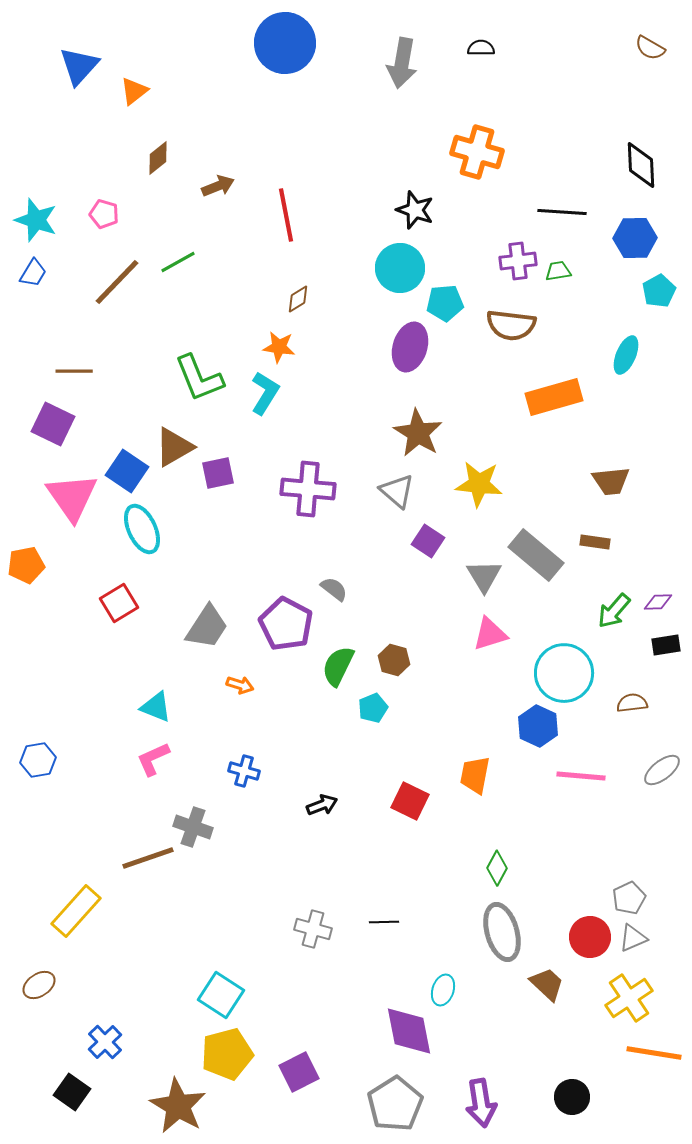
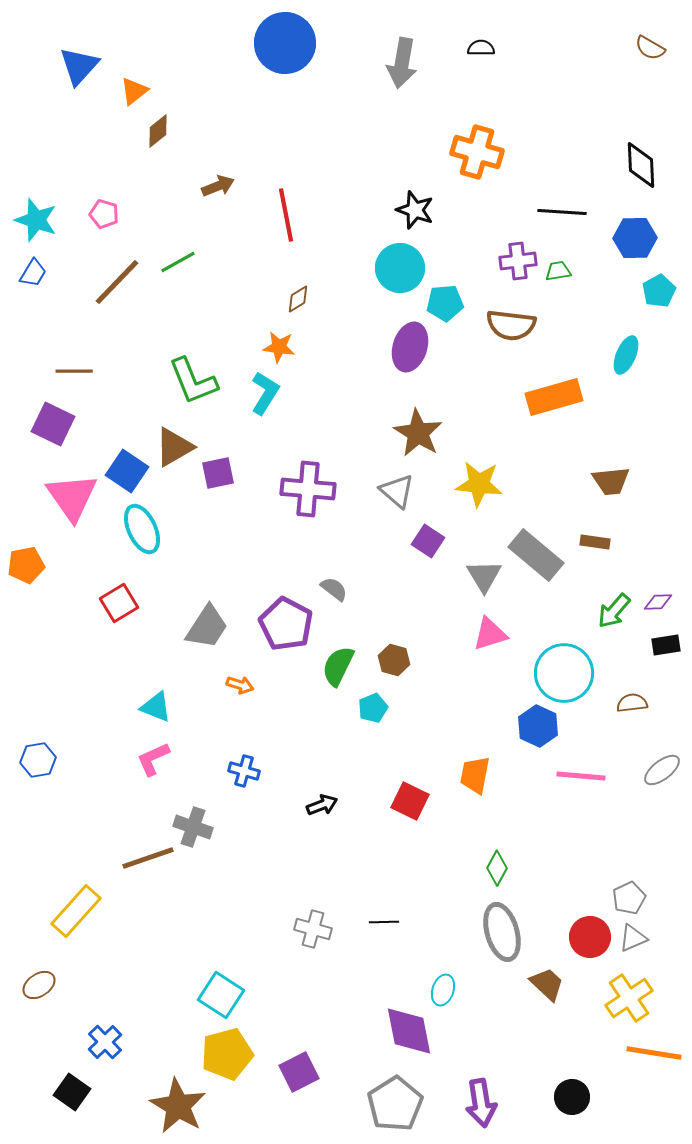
brown diamond at (158, 158): moved 27 px up
green L-shape at (199, 378): moved 6 px left, 3 px down
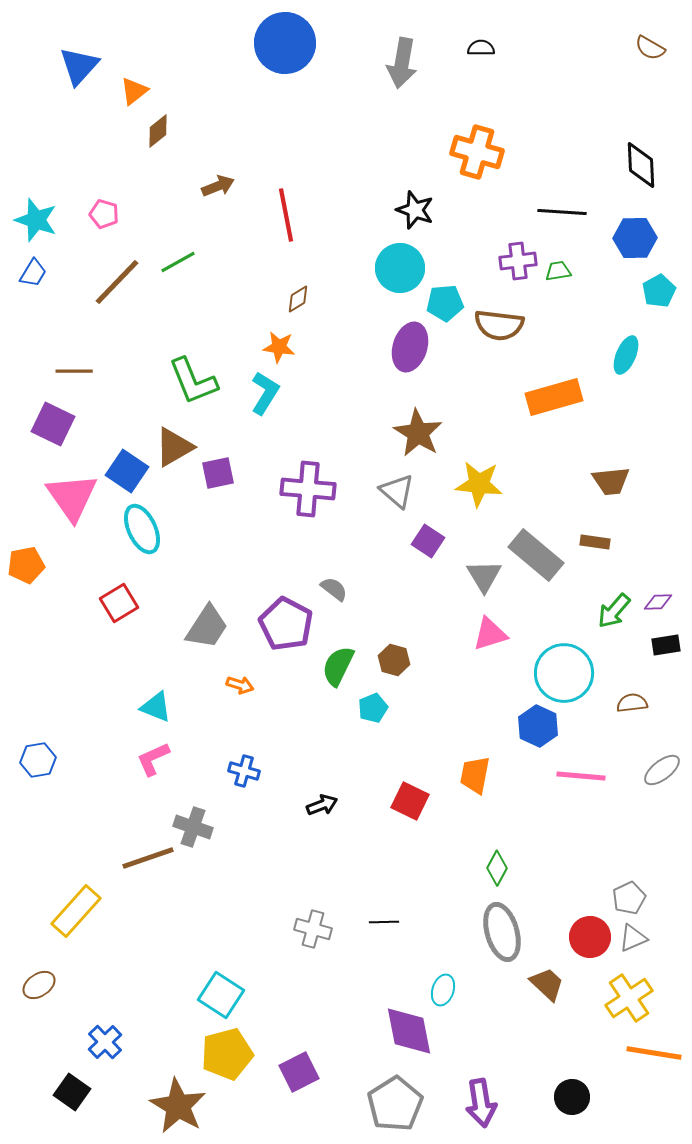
brown semicircle at (511, 325): moved 12 px left
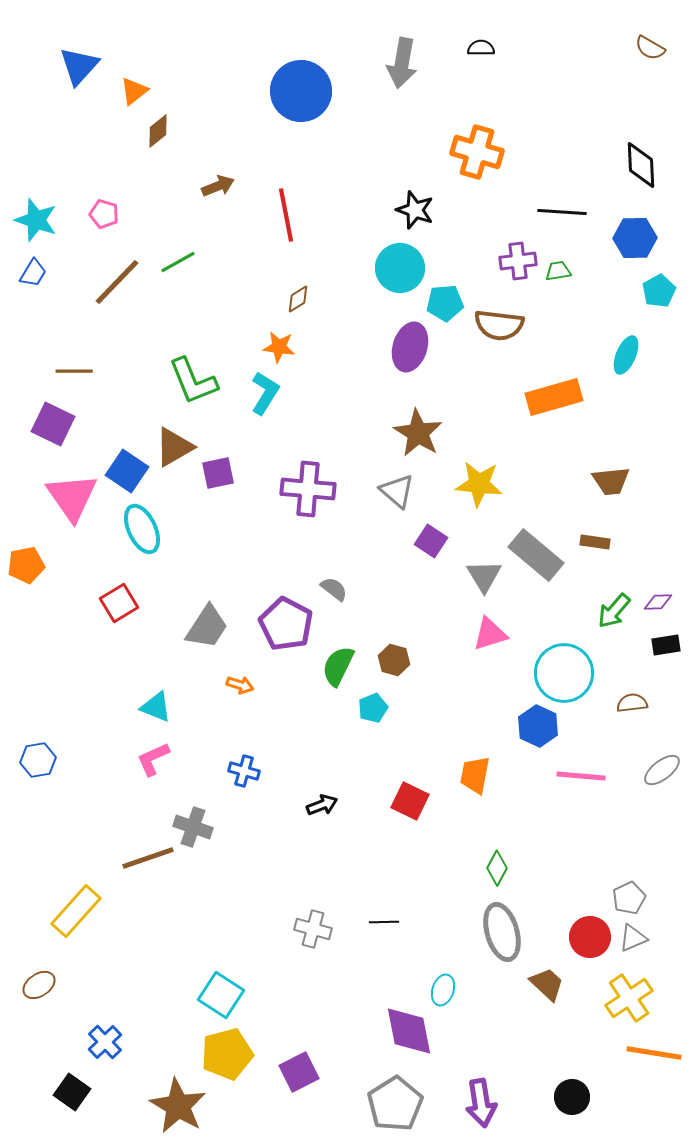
blue circle at (285, 43): moved 16 px right, 48 px down
purple square at (428, 541): moved 3 px right
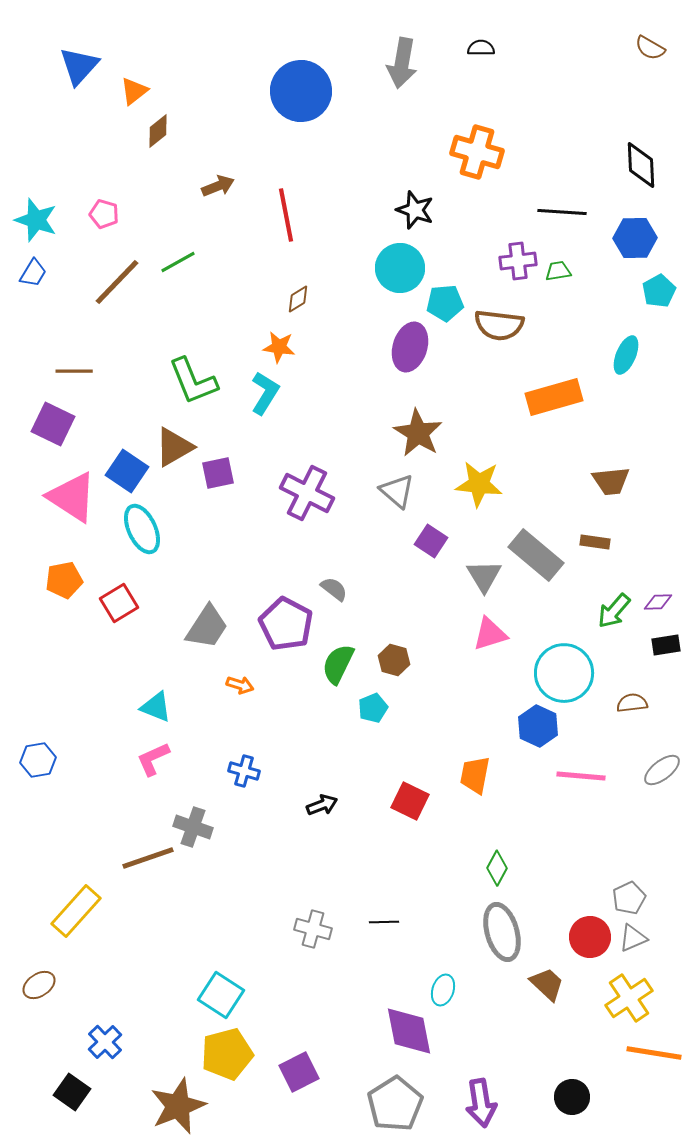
purple cross at (308, 489): moved 1 px left, 4 px down; rotated 22 degrees clockwise
pink triangle at (72, 497): rotated 22 degrees counterclockwise
orange pentagon at (26, 565): moved 38 px right, 15 px down
green semicircle at (338, 666): moved 2 px up
brown star at (178, 1106): rotated 20 degrees clockwise
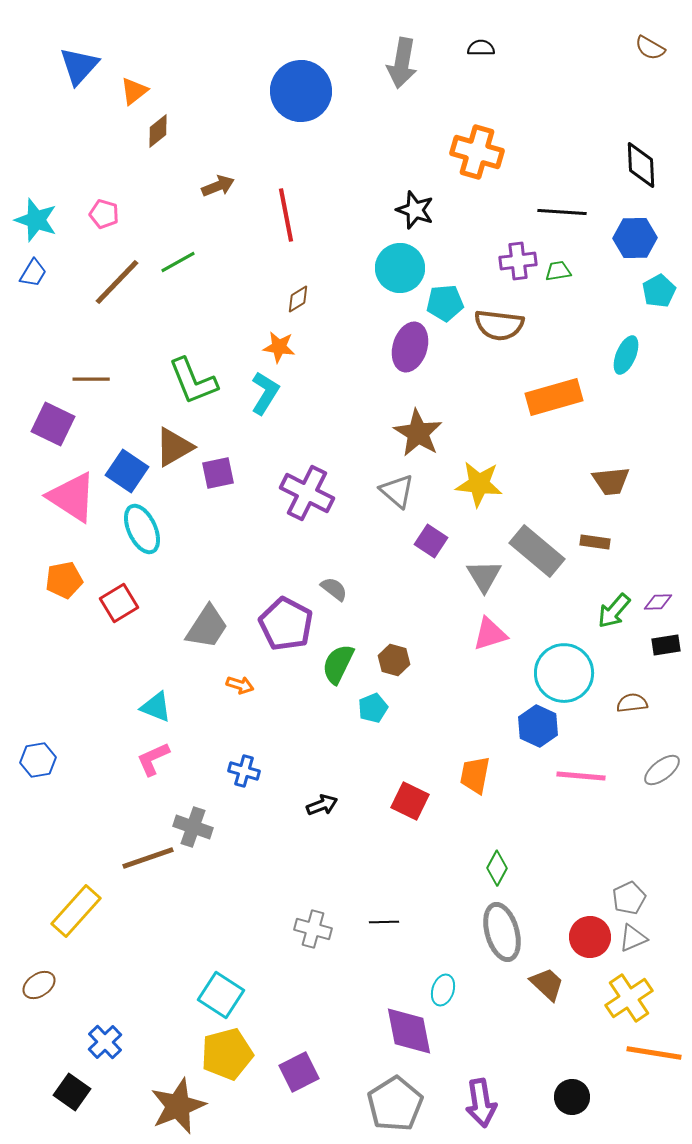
brown line at (74, 371): moved 17 px right, 8 px down
gray rectangle at (536, 555): moved 1 px right, 4 px up
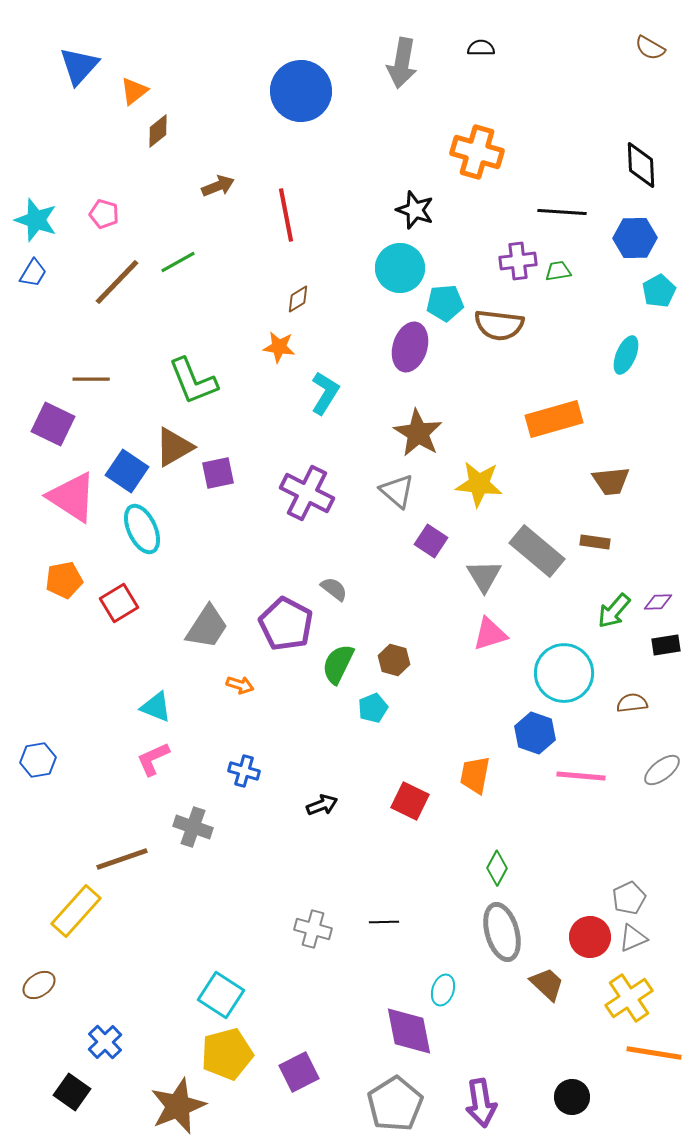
cyan L-shape at (265, 393): moved 60 px right
orange rectangle at (554, 397): moved 22 px down
blue hexagon at (538, 726): moved 3 px left, 7 px down; rotated 6 degrees counterclockwise
brown line at (148, 858): moved 26 px left, 1 px down
